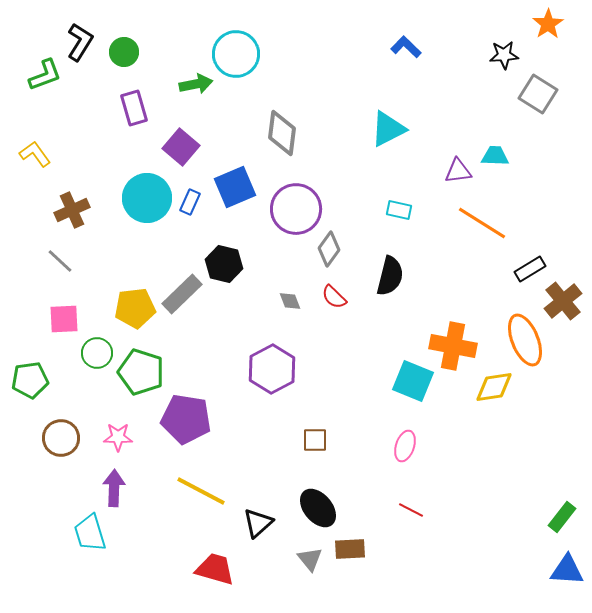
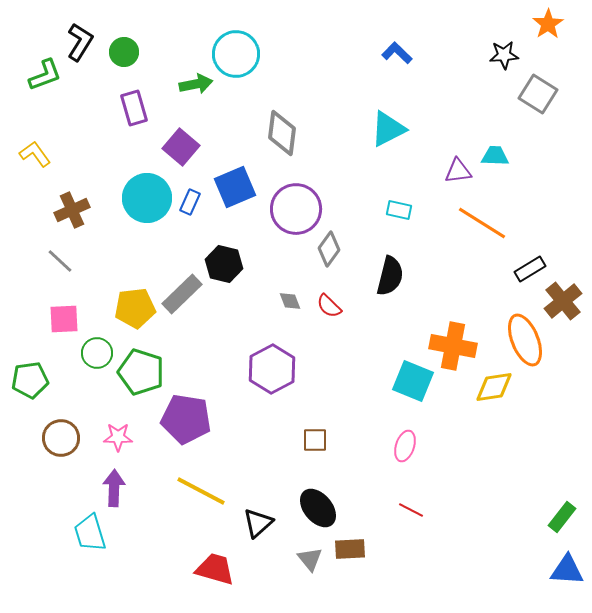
blue L-shape at (406, 47): moved 9 px left, 6 px down
red semicircle at (334, 297): moved 5 px left, 9 px down
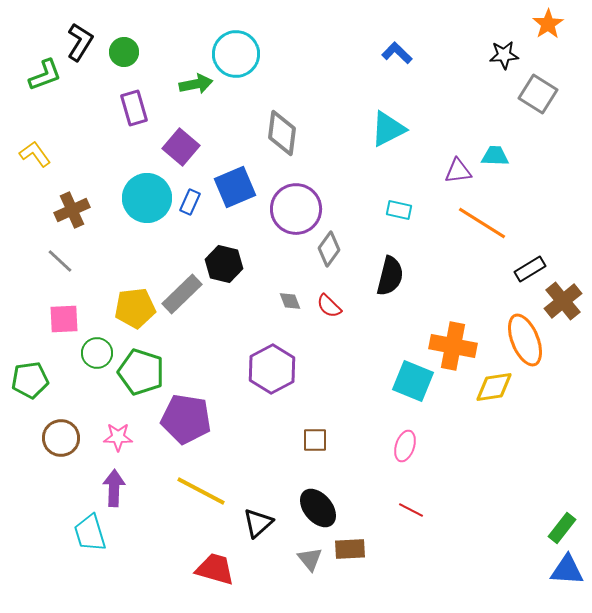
green rectangle at (562, 517): moved 11 px down
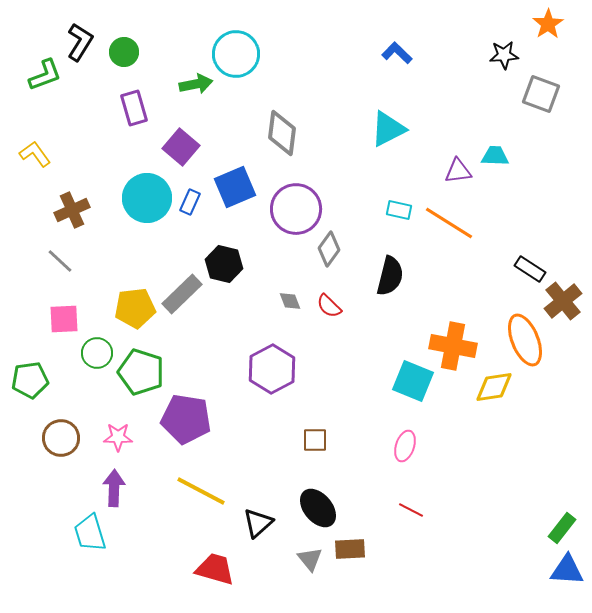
gray square at (538, 94): moved 3 px right; rotated 12 degrees counterclockwise
orange line at (482, 223): moved 33 px left
black rectangle at (530, 269): rotated 64 degrees clockwise
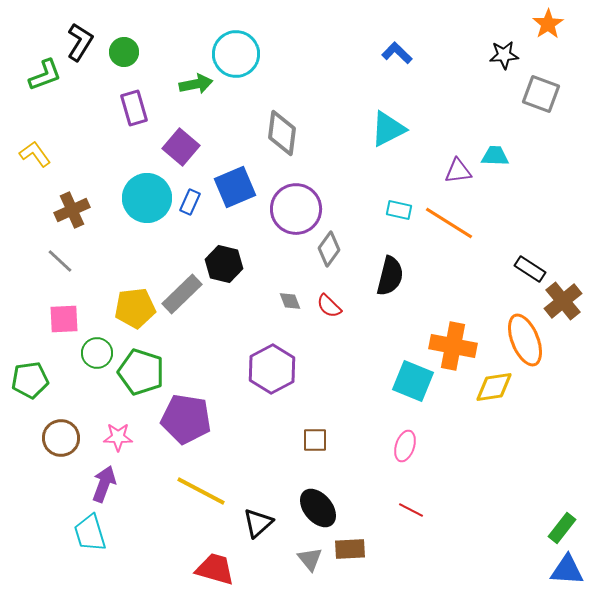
purple arrow at (114, 488): moved 10 px left, 4 px up; rotated 18 degrees clockwise
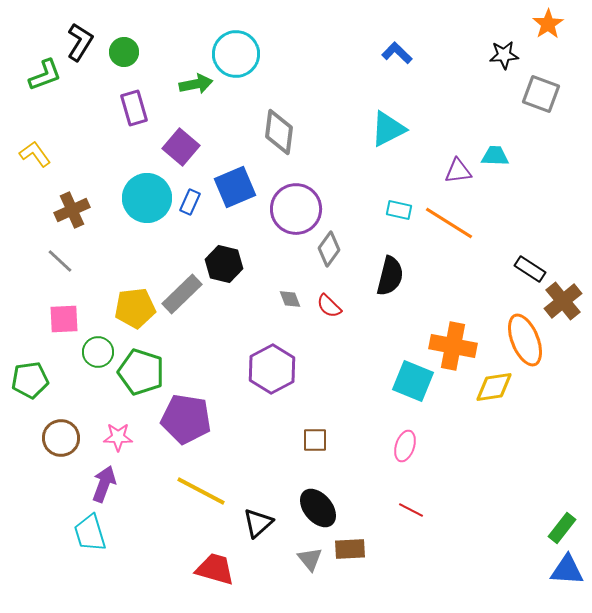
gray diamond at (282, 133): moved 3 px left, 1 px up
gray diamond at (290, 301): moved 2 px up
green circle at (97, 353): moved 1 px right, 1 px up
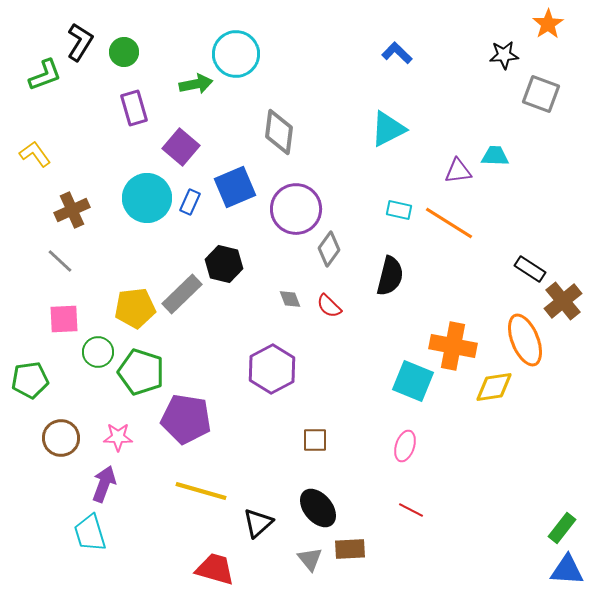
yellow line at (201, 491): rotated 12 degrees counterclockwise
